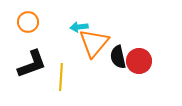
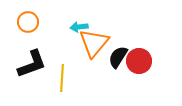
black semicircle: rotated 45 degrees clockwise
yellow line: moved 1 px right, 1 px down
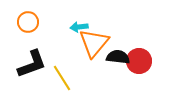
black semicircle: rotated 65 degrees clockwise
yellow line: rotated 36 degrees counterclockwise
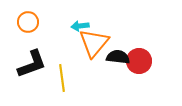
cyan arrow: moved 1 px right, 1 px up
yellow line: rotated 24 degrees clockwise
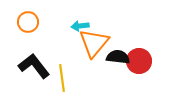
black L-shape: moved 2 px right, 2 px down; rotated 108 degrees counterclockwise
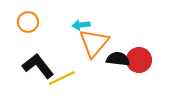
cyan arrow: moved 1 px right, 1 px up
black semicircle: moved 2 px down
red circle: moved 1 px up
black L-shape: moved 4 px right
yellow line: rotated 72 degrees clockwise
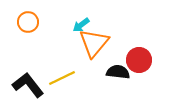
cyan arrow: rotated 30 degrees counterclockwise
black semicircle: moved 13 px down
black L-shape: moved 10 px left, 19 px down
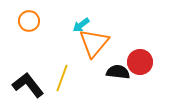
orange circle: moved 1 px right, 1 px up
red circle: moved 1 px right, 2 px down
yellow line: rotated 44 degrees counterclockwise
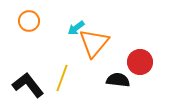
cyan arrow: moved 5 px left, 3 px down
black semicircle: moved 8 px down
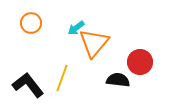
orange circle: moved 2 px right, 2 px down
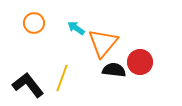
orange circle: moved 3 px right
cyan arrow: rotated 72 degrees clockwise
orange triangle: moved 9 px right
black semicircle: moved 4 px left, 10 px up
